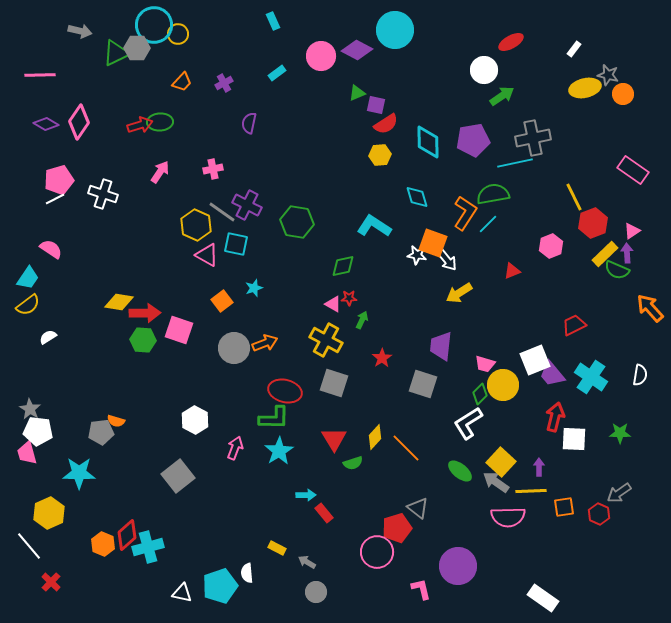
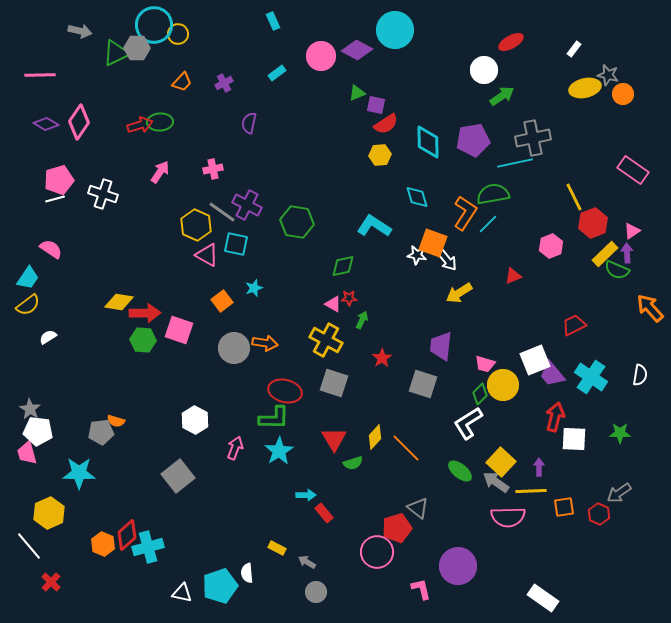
white line at (55, 199): rotated 12 degrees clockwise
red triangle at (512, 271): moved 1 px right, 5 px down
orange arrow at (265, 343): rotated 30 degrees clockwise
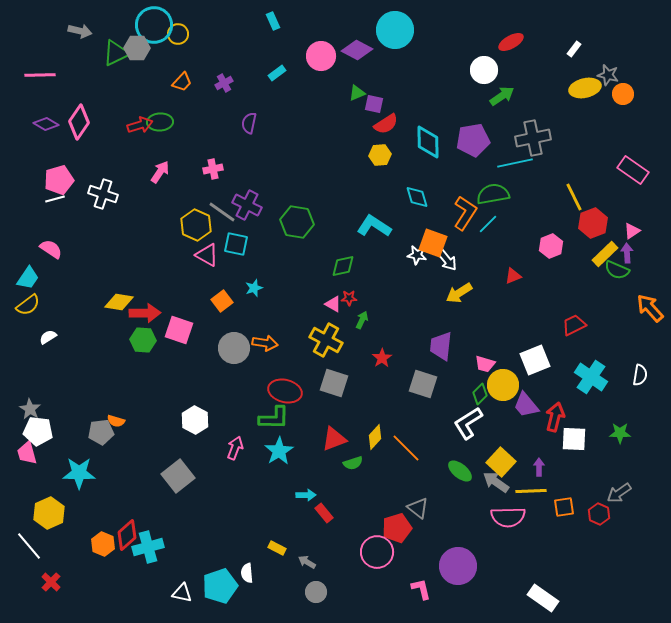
purple square at (376, 105): moved 2 px left, 1 px up
purple trapezoid at (552, 374): moved 26 px left, 31 px down
red triangle at (334, 439): rotated 40 degrees clockwise
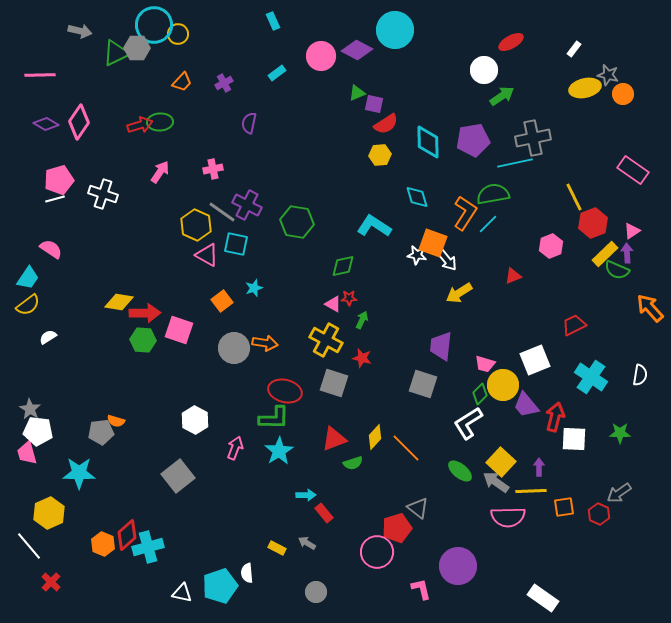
red star at (382, 358): moved 20 px left; rotated 24 degrees counterclockwise
gray arrow at (307, 562): moved 19 px up
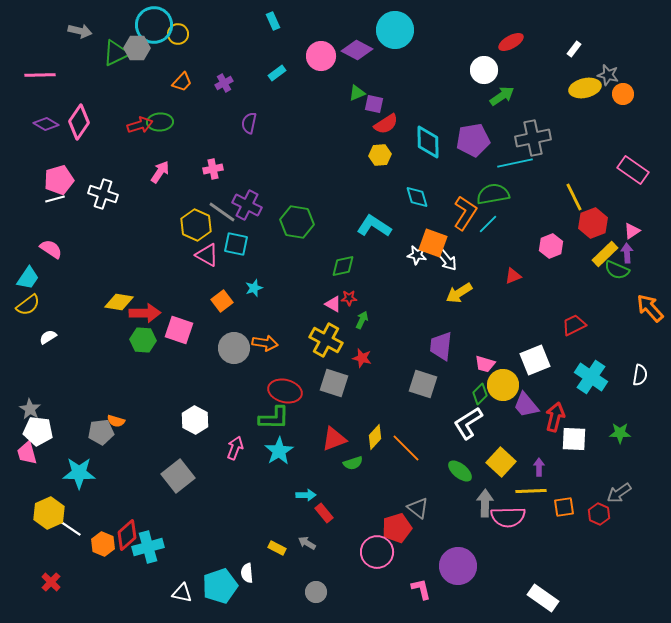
gray arrow at (496, 482): moved 11 px left, 21 px down; rotated 56 degrees clockwise
white line at (29, 546): moved 38 px right, 20 px up; rotated 16 degrees counterclockwise
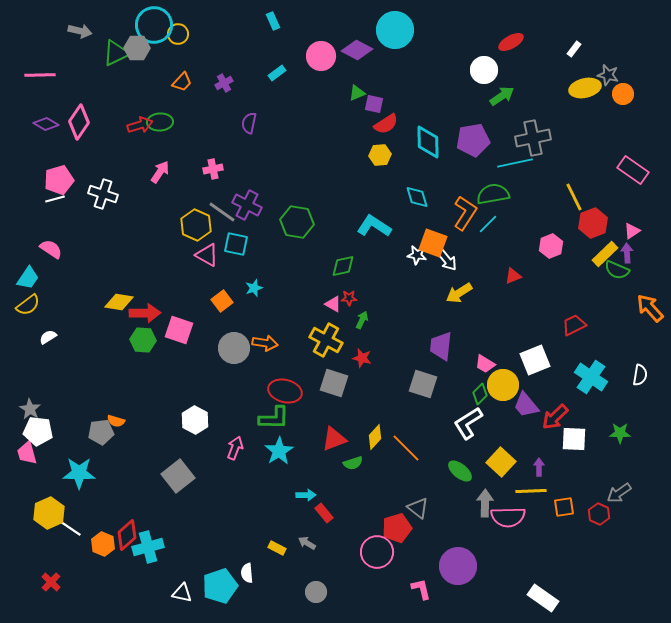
pink trapezoid at (485, 364): rotated 15 degrees clockwise
red arrow at (555, 417): rotated 148 degrees counterclockwise
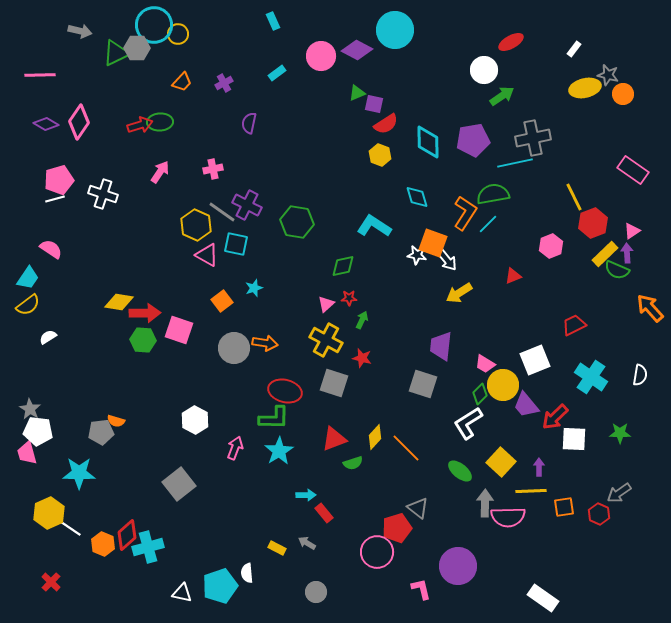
yellow hexagon at (380, 155): rotated 25 degrees clockwise
pink triangle at (333, 304): moved 7 px left; rotated 48 degrees clockwise
gray square at (178, 476): moved 1 px right, 8 px down
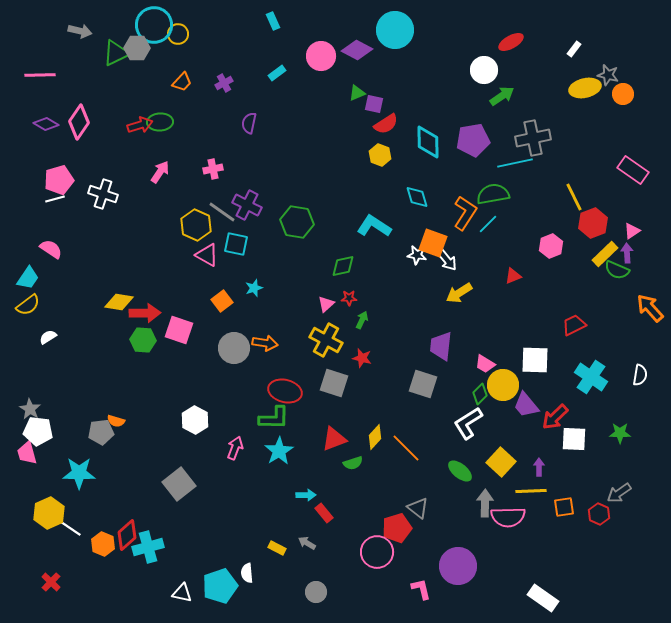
white square at (535, 360): rotated 24 degrees clockwise
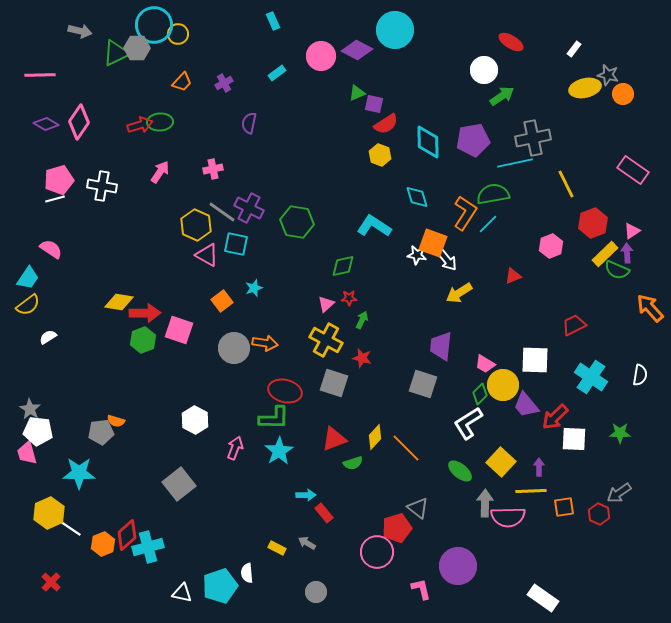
red ellipse at (511, 42): rotated 60 degrees clockwise
white cross at (103, 194): moved 1 px left, 8 px up; rotated 8 degrees counterclockwise
yellow line at (574, 197): moved 8 px left, 13 px up
purple cross at (247, 205): moved 2 px right, 3 px down
green hexagon at (143, 340): rotated 25 degrees counterclockwise
orange hexagon at (103, 544): rotated 15 degrees clockwise
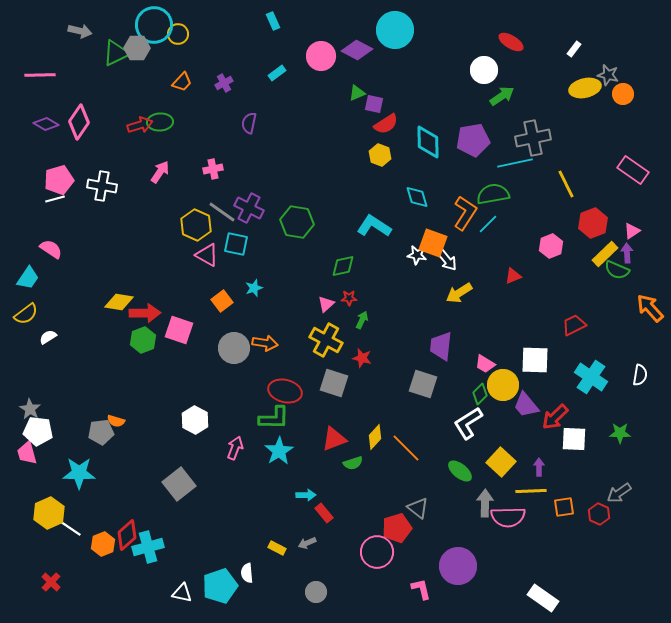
yellow semicircle at (28, 305): moved 2 px left, 9 px down
gray arrow at (307, 543): rotated 54 degrees counterclockwise
